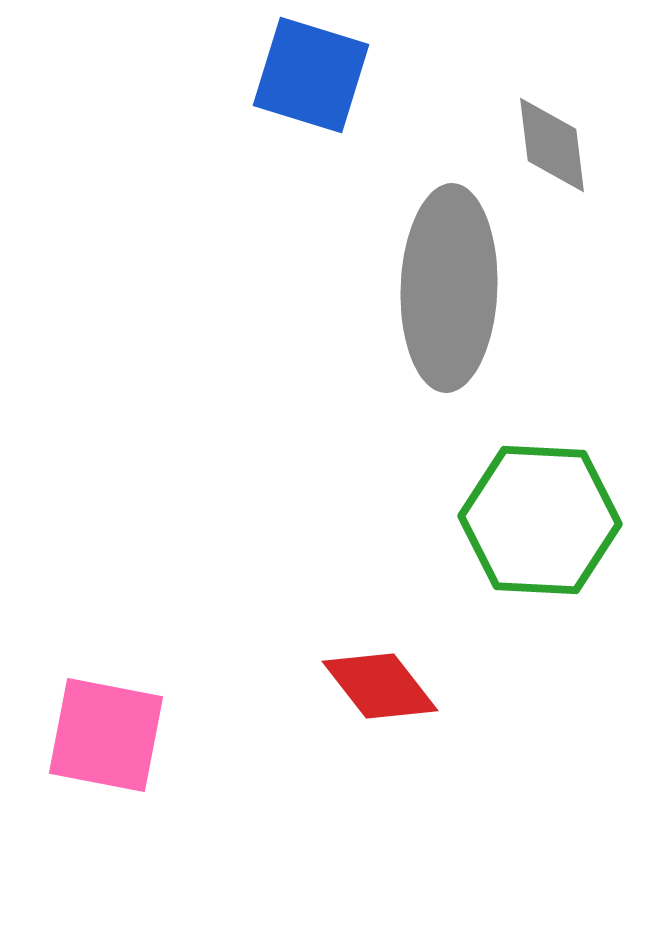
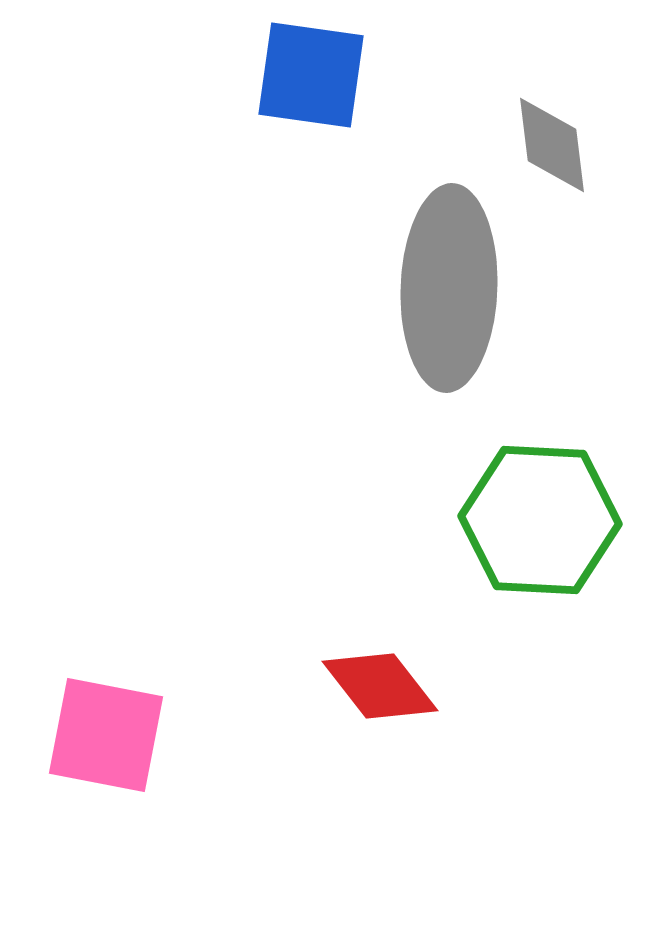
blue square: rotated 9 degrees counterclockwise
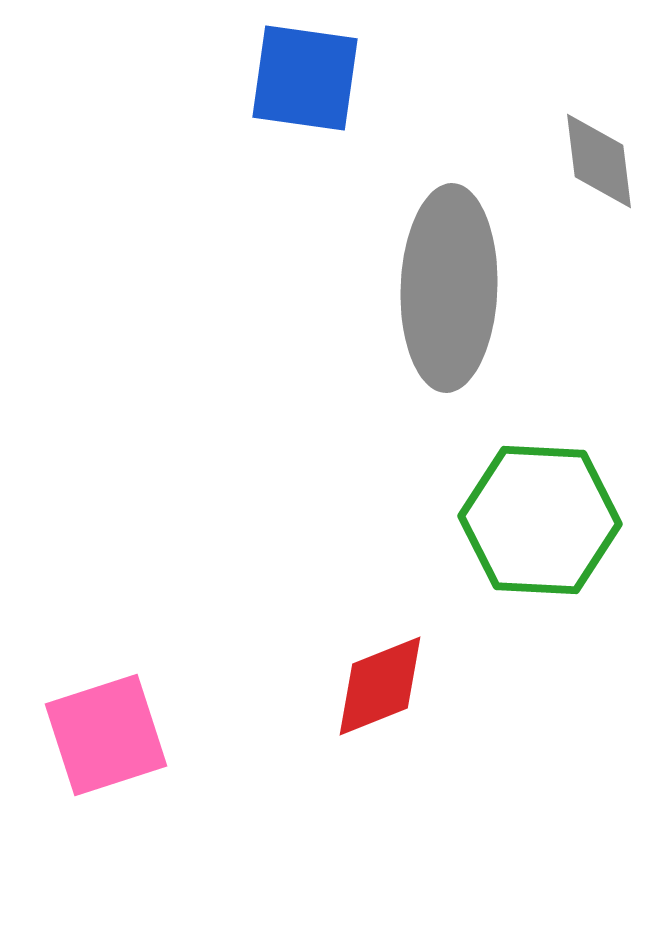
blue square: moved 6 px left, 3 px down
gray diamond: moved 47 px right, 16 px down
red diamond: rotated 74 degrees counterclockwise
pink square: rotated 29 degrees counterclockwise
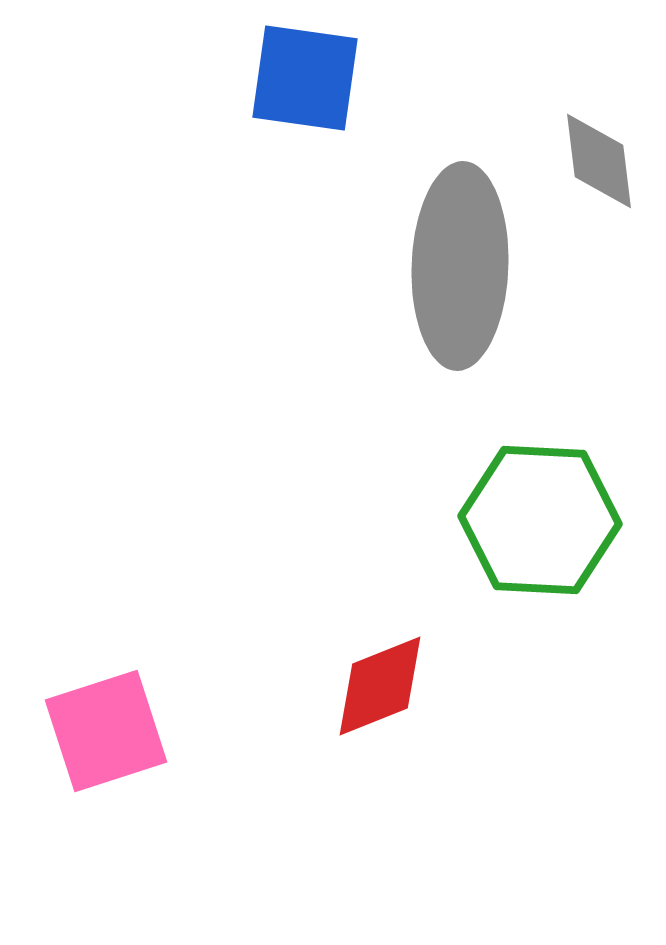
gray ellipse: moved 11 px right, 22 px up
pink square: moved 4 px up
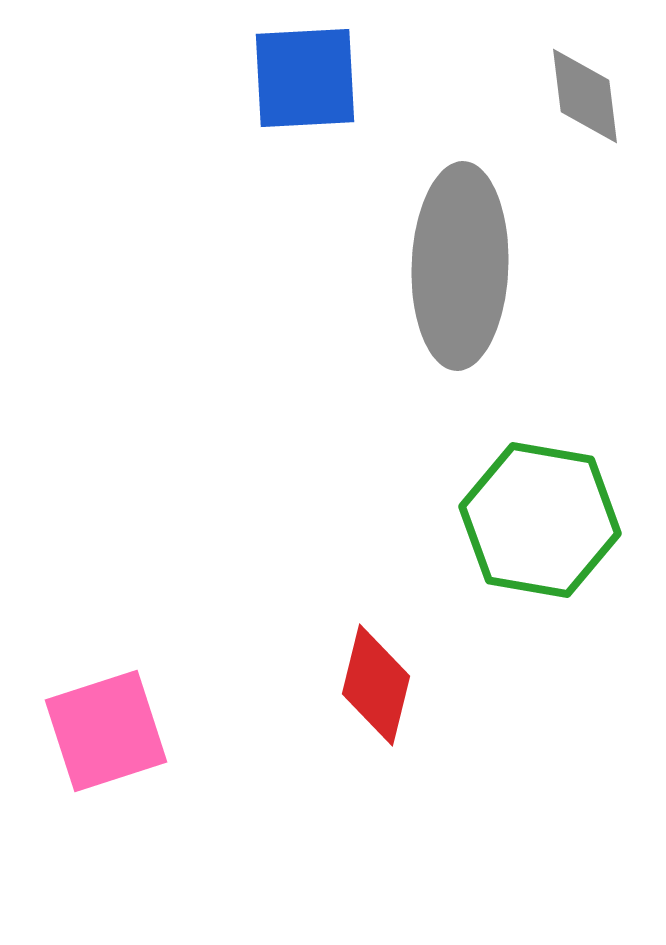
blue square: rotated 11 degrees counterclockwise
gray diamond: moved 14 px left, 65 px up
green hexagon: rotated 7 degrees clockwise
red diamond: moved 4 px left, 1 px up; rotated 54 degrees counterclockwise
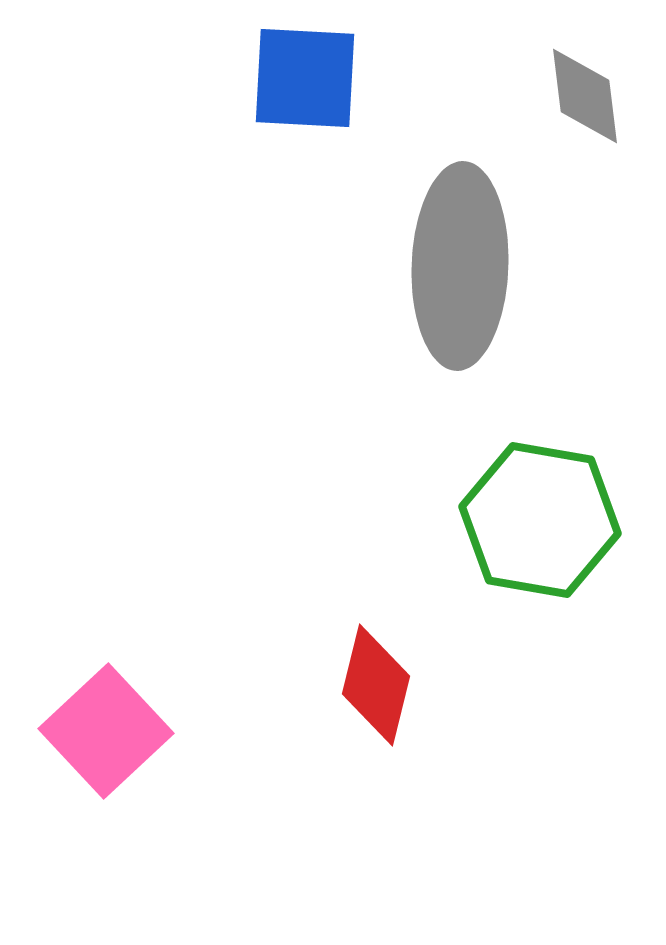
blue square: rotated 6 degrees clockwise
pink square: rotated 25 degrees counterclockwise
